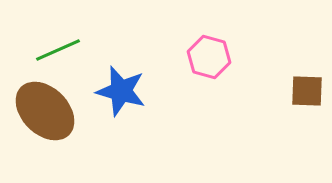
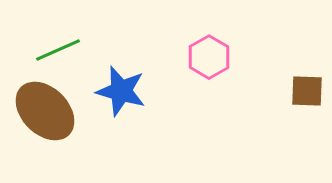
pink hexagon: rotated 15 degrees clockwise
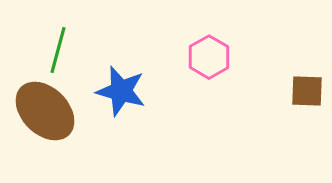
green line: rotated 51 degrees counterclockwise
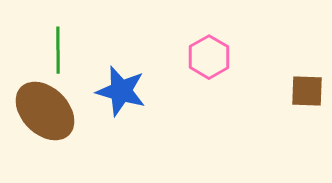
green line: rotated 15 degrees counterclockwise
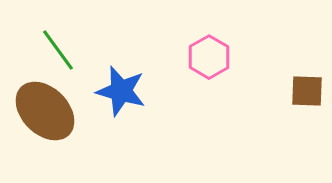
green line: rotated 36 degrees counterclockwise
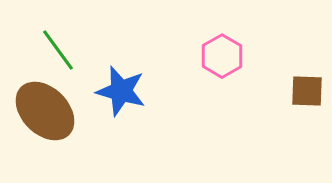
pink hexagon: moved 13 px right, 1 px up
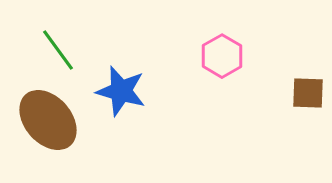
brown square: moved 1 px right, 2 px down
brown ellipse: moved 3 px right, 9 px down; rotated 4 degrees clockwise
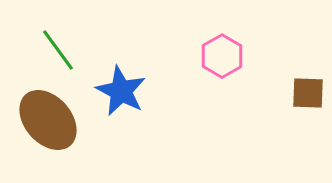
blue star: rotated 12 degrees clockwise
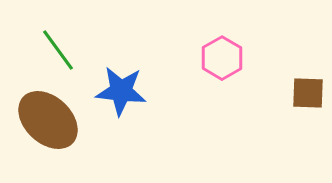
pink hexagon: moved 2 px down
blue star: rotated 21 degrees counterclockwise
brown ellipse: rotated 6 degrees counterclockwise
